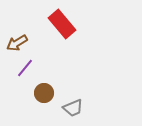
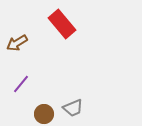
purple line: moved 4 px left, 16 px down
brown circle: moved 21 px down
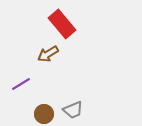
brown arrow: moved 31 px right, 11 px down
purple line: rotated 18 degrees clockwise
gray trapezoid: moved 2 px down
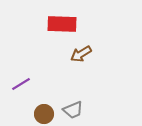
red rectangle: rotated 48 degrees counterclockwise
brown arrow: moved 33 px right
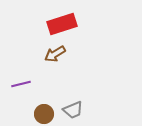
red rectangle: rotated 20 degrees counterclockwise
brown arrow: moved 26 px left
purple line: rotated 18 degrees clockwise
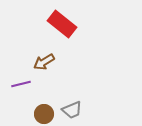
red rectangle: rotated 56 degrees clockwise
brown arrow: moved 11 px left, 8 px down
gray trapezoid: moved 1 px left
